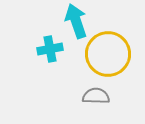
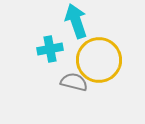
yellow circle: moved 9 px left, 6 px down
gray semicircle: moved 22 px left, 14 px up; rotated 12 degrees clockwise
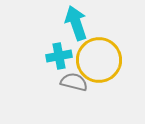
cyan arrow: moved 2 px down
cyan cross: moved 9 px right, 7 px down
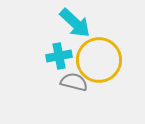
cyan arrow: moved 1 px left; rotated 152 degrees clockwise
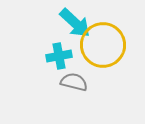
yellow circle: moved 4 px right, 15 px up
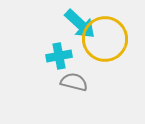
cyan arrow: moved 5 px right, 1 px down
yellow circle: moved 2 px right, 6 px up
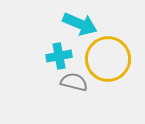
cyan arrow: rotated 20 degrees counterclockwise
yellow circle: moved 3 px right, 20 px down
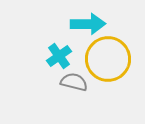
cyan arrow: moved 8 px right; rotated 24 degrees counterclockwise
cyan cross: rotated 25 degrees counterclockwise
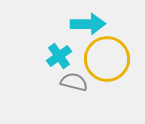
yellow circle: moved 1 px left
